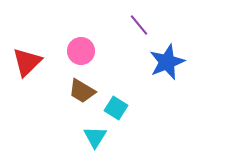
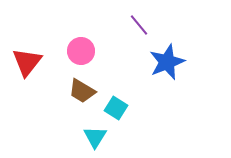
red triangle: rotated 8 degrees counterclockwise
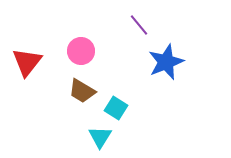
blue star: moved 1 px left
cyan triangle: moved 5 px right
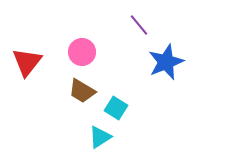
pink circle: moved 1 px right, 1 px down
cyan triangle: rotated 25 degrees clockwise
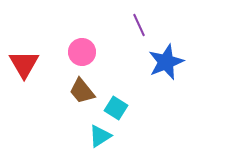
purple line: rotated 15 degrees clockwise
red triangle: moved 3 px left, 2 px down; rotated 8 degrees counterclockwise
brown trapezoid: rotated 20 degrees clockwise
cyan triangle: moved 1 px up
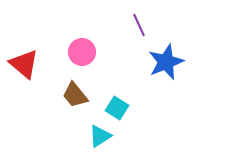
red triangle: rotated 20 degrees counterclockwise
brown trapezoid: moved 7 px left, 4 px down
cyan square: moved 1 px right
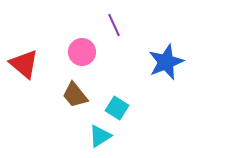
purple line: moved 25 px left
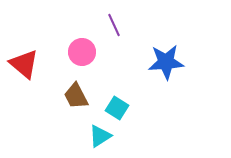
blue star: rotated 18 degrees clockwise
brown trapezoid: moved 1 px right, 1 px down; rotated 12 degrees clockwise
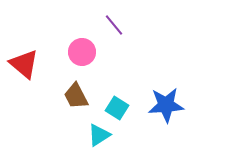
purple line: rotated 15 degrees counterclockwise
blue star: moved 43 px down
cyan triangle: moved 1 px left, 1 px up
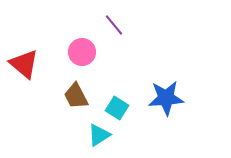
blue star: moved 7 px up
